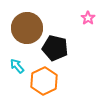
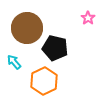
cyan arrow: moved 3 px left, 4 px up
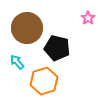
black pentagon: moved 2 px right
cyan arrow: moved 3 px right
orange hexagon: rotated 8 degrees clockwise
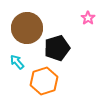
black pentagon: rotated 30 degrees counterclockwise
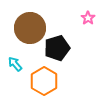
brown circle: moved 3 px right
cyan arrow: moved 2 px left, 2 px down
orange hexagon: rotated 12 degrees counterclockwise
